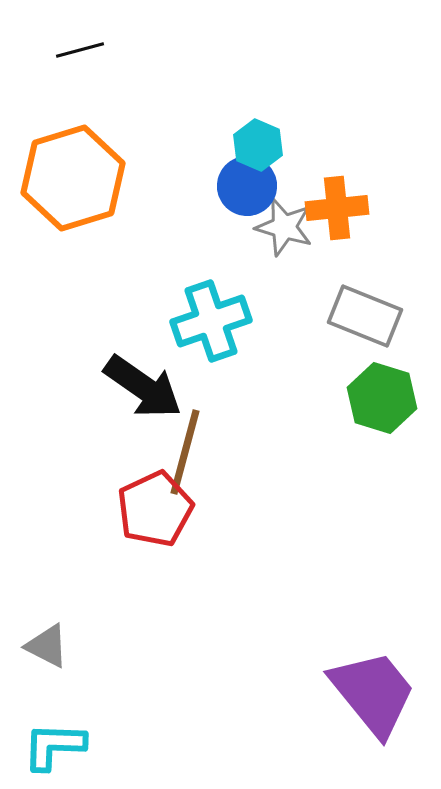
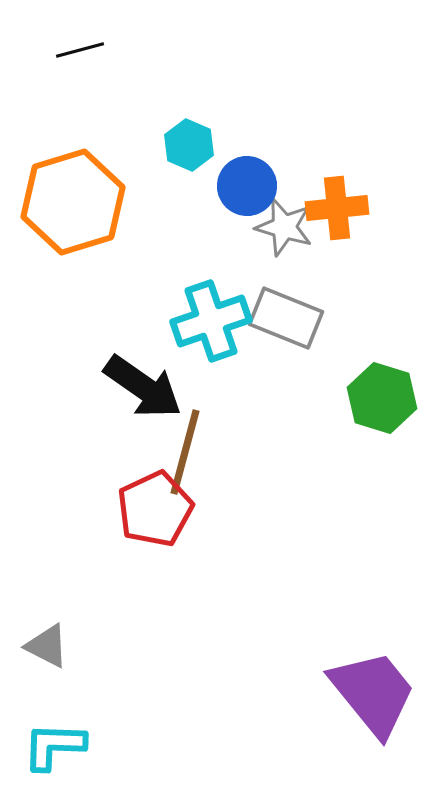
cyan hexagon: moved 69 px left
orange hexagon: moved 24 px down
gray rectangle: moved 79 px left, 2 px down
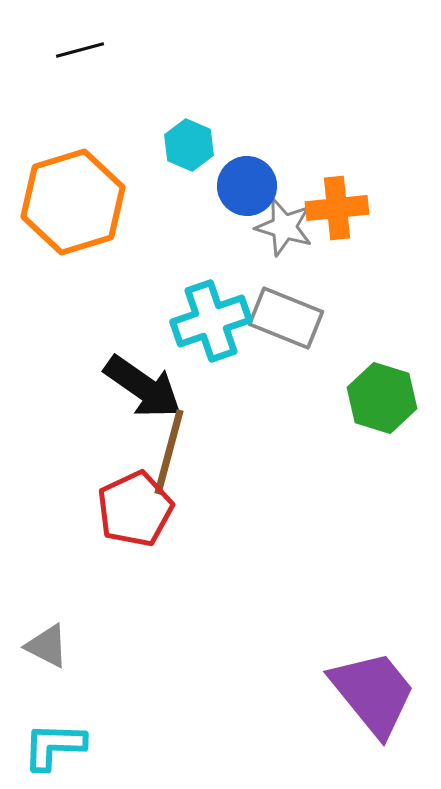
brown line: moved 16 px left
red pentagon: moved 20 px left
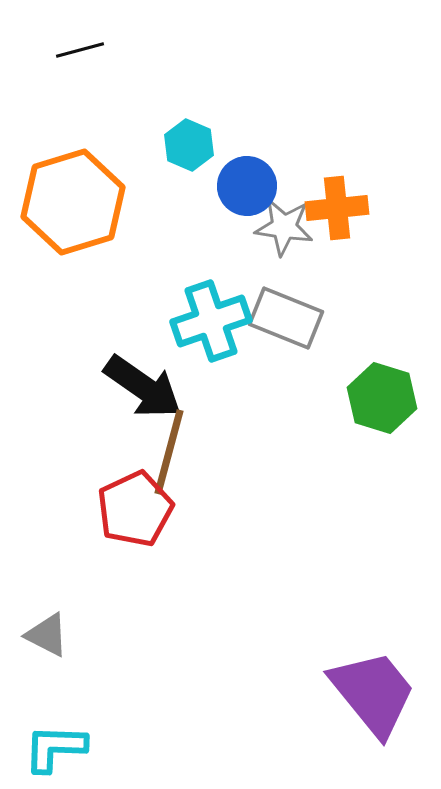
gray star: rotated 8 degrees counterclockwise
gray triangle: moved 11 px up
cyan L-shape: moved 1 px right, 2 px down
